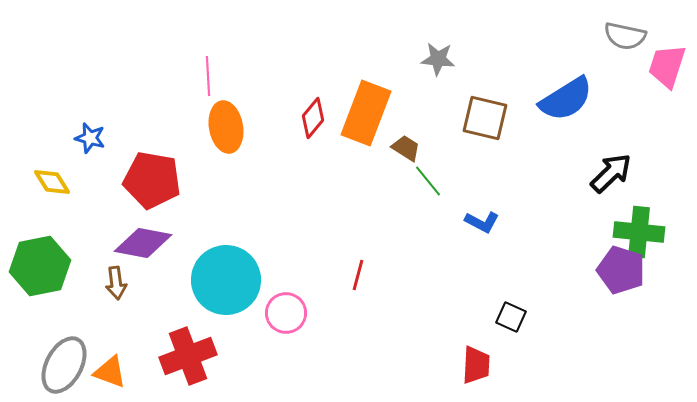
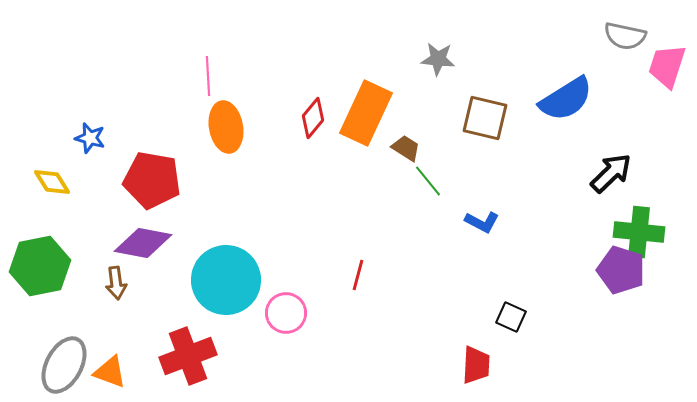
orange rectangle: rotated 4 degrees clockwise
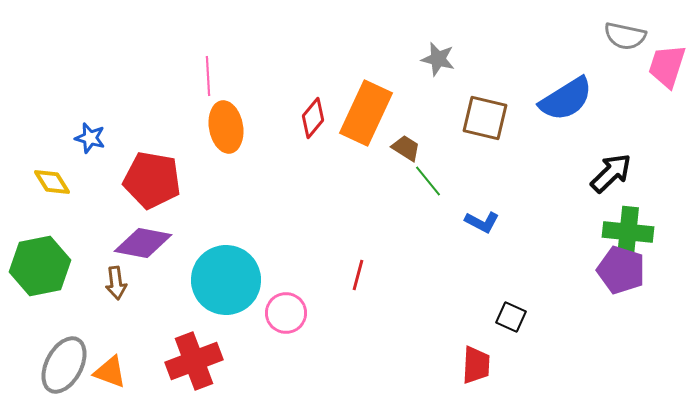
gray star: rotated 8 degrees clockwise
green cross: moved 11 px left
red cross: moved 6 px right, 5 px down
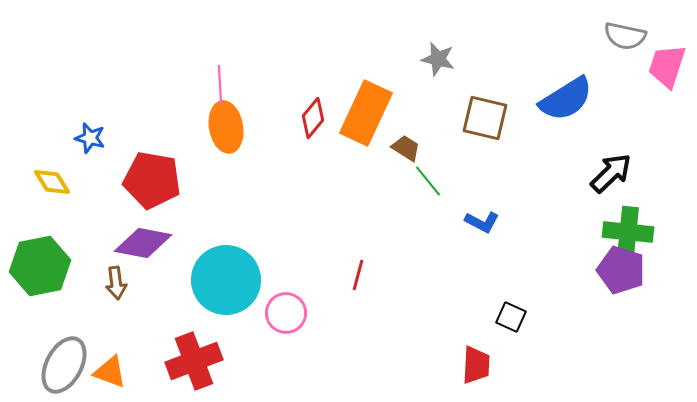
pink line: moved 12 px right, 9 px down
